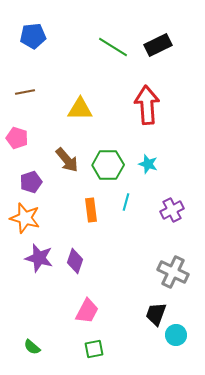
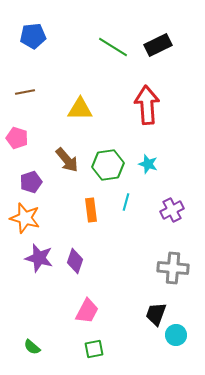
green hexagon: rotated 8 degrees counterclockwise
gray cross: moved 4 px up; rotated 20 degrees counterclockwise
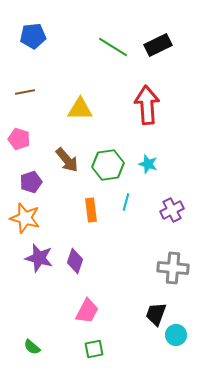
pink pentagon: moved 2 px right, 1 px down
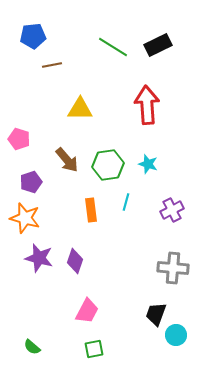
brown line: moved 27 px right, 27 px up
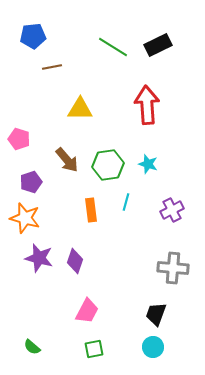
brown line: moved 2 px down
cyan circle: moved 23 px left, 12 px down
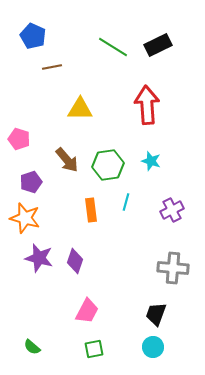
blue pentagon: rotated 30 degrees clockwise
cyan star: moved 3 px right, 3 px up
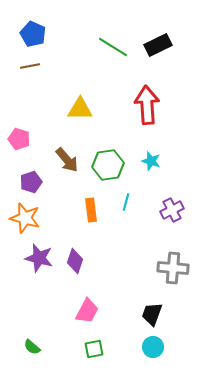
blue pentagon: moved 2 px up
brown line: moved 22 px left, 1 px up
black trapezoid: moved 4 px left
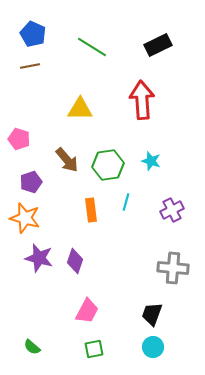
green line: moved 21 px left
red arrow: moved 5 px left, 5 px up
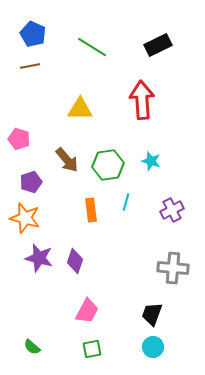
green square: moved 2 px left
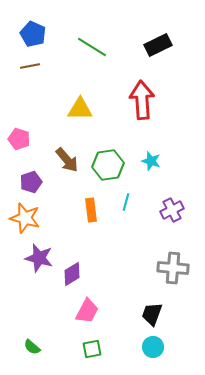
purple diamond: moved 3 px left, 13 px down; rotated 40 degrees clockwise
